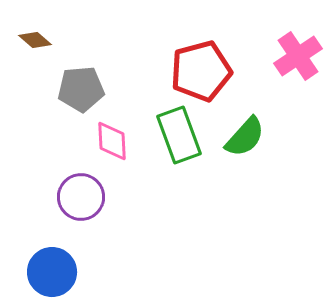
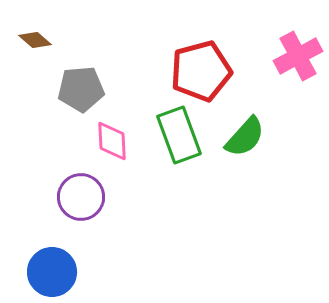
pink cross: rotated 6 degrees clockwise
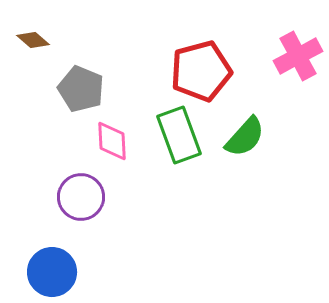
brown diamond: moved 2 px left
gray pentagon: rotated 27 degrees clockwise
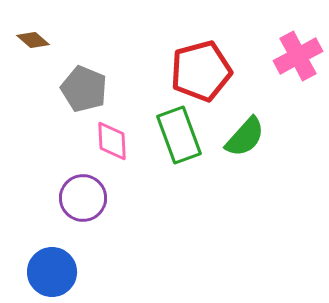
gray pentagon: moved 3 px right
purple circle: moved 2 px right, 1 px down
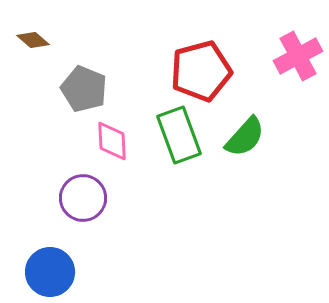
blue circle: moved 2 px left
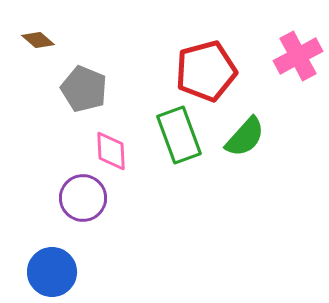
brown diamond: moved 5 px right
red pentagon: moved 5 px right
pink diamond: moved 1 px left, 10 px down
blue circle: moved 2 px right
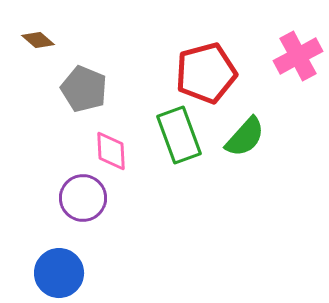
red pentagon: moved 2 px down
blue circle: moved 7 px right, 1 px down
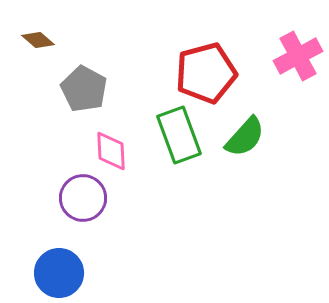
gray pentagon: rotated 6 degrees clockwise
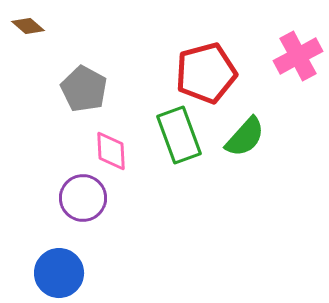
brown diamond: moved 10 px left, 14 px up
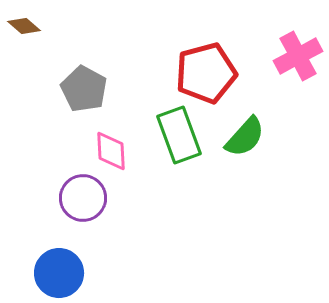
brown diamond: moved 4 px left
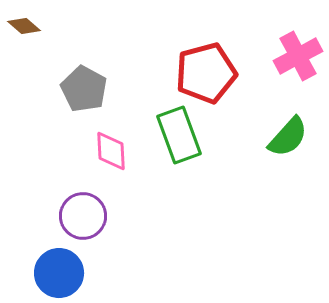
green semicircle: moved 43 px right
purple circle: moved 18 px down
